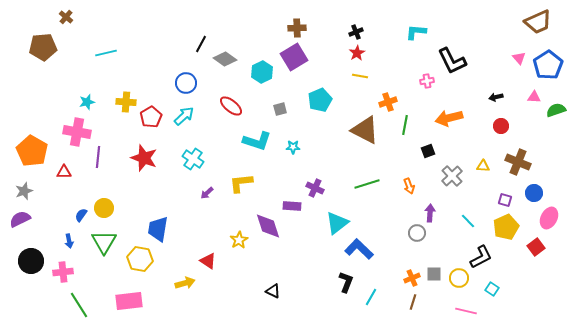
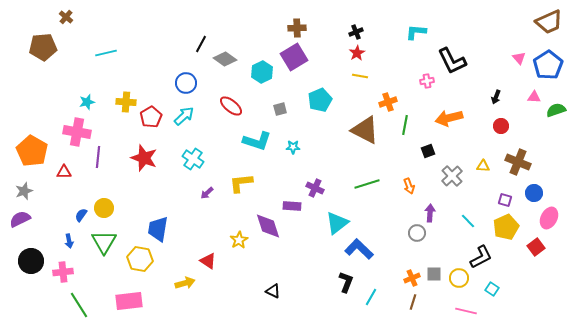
brown trapezoid at (538, 22): moved 11 px right
black arrow at (496, 97): rotated 56 degrees counterclockwise
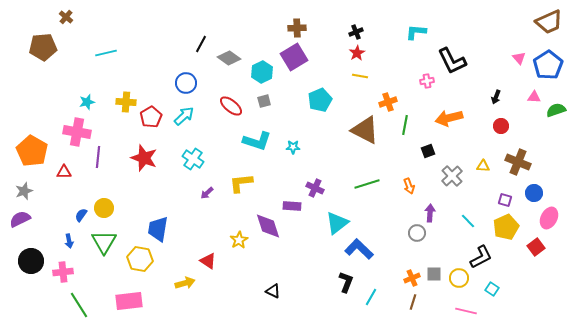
gray diamond at (225, 59): moved 4 px right, 1 px up
gray square at (280, 109): moved 16 px left, 8 px up
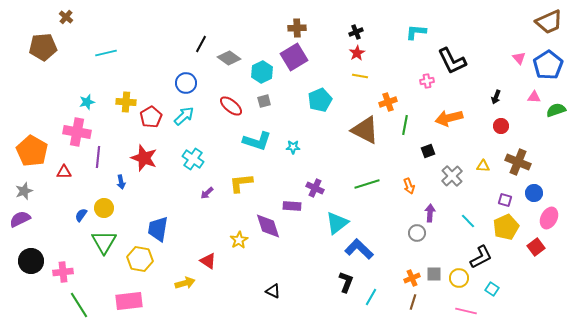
blue arrow at (69, 241): moved 52 px right, 59 px up
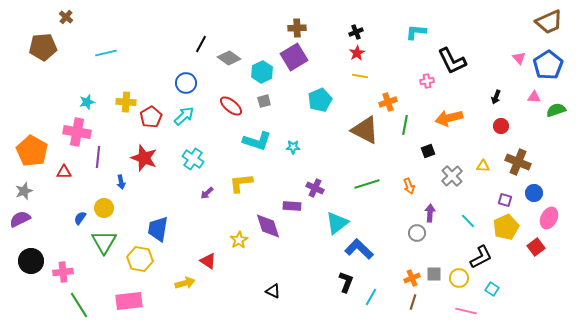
blue semicircle at (81, 215): moved 1 px left, 3 px down
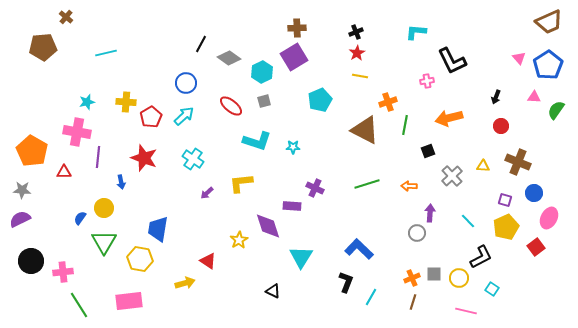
green semicircle at (556, 110): rotated 36 degrees counterclockwise
orange arrow at (409, 186): rotated 112 degrees clockwise
gray star at (24, 191): moved 2 px left, 1 px up; rotated 24 degrees clockwise
cyan triangle at (337, 223): moved 36 px left, 34 px down; rotated 20 degrees counterclockwise
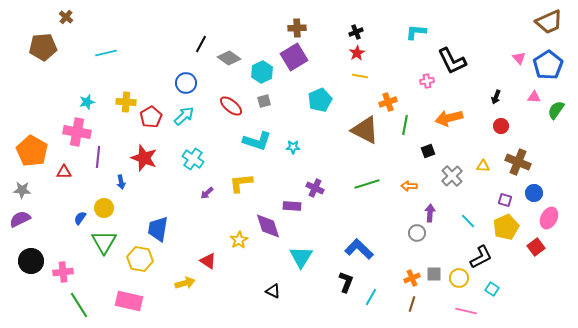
pink rectangle at (129, 301): rotated 20 degrees clockwise
brown line at (413, 302): moved 1 px left, 2 px down
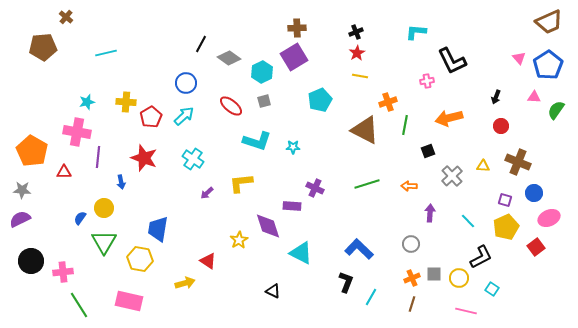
pink ellipse at (549, 218): rotated 40 degrees clockwise
gray circle at (417, 233): moved 6 px left, 11 px down
cyan triangle at (301, 257): moved 4 px up; rotated 35 degrees counterclockwise
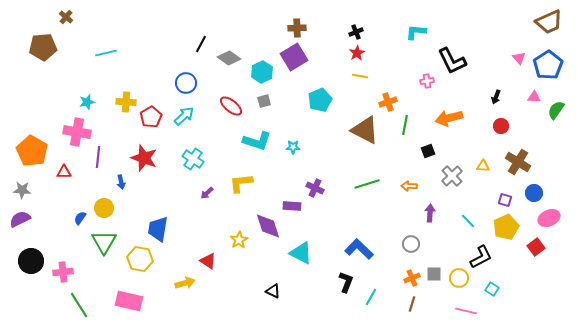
brown cross at (518, 162): rotated 10 degrees clockwise
